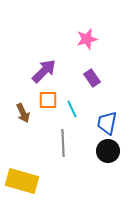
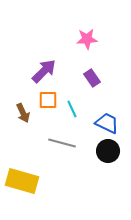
pink star: rotated 10 degrees clockwise
blue trapezoid: rotated 105 degrees clockwise
gray line: moved 1 px left; rotated 72 degrees counterclockwise
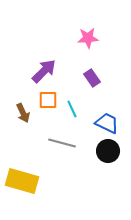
pink star: moved 1 px right, 1 px up
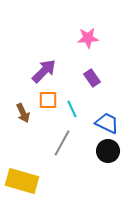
gray line: rotated 76 degrees counterclockwise
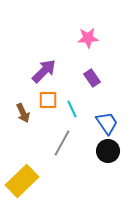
blue trapezoid: rotated 30 degrees clockwise
yellow rectangle: rotated 60 degrees counterclockwise
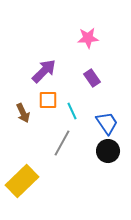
cyan line: moved 2 px down
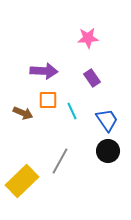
purple arrow: rotated 48 degrees clockwise
brown arrow: rotated 42 degrees counterclockwise
blue trapezoid: moved 3 px up
gray line: moved 2 px left, 18 px down
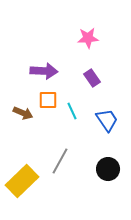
black circle: moved 18 px down
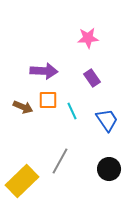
brown arrow: moved 6 px up
black circle: moved 1 px right
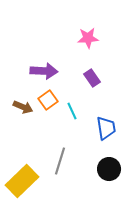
orange square: rotated 36 degrees counterclockwise
blue trapezoid: moved 1 px left, 8 px down; rotated 25 degrees clockwise
gray line: rotated 12 degrees counterclockwise
